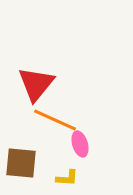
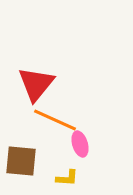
brown square: moved 2 px up
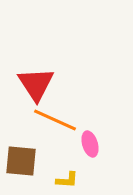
red triangle: rotated 12 degrees counterclockwise
pink ellipse: moved 10 px right
yellow L-shape: moved 2 px down
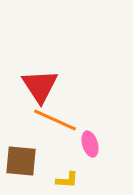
red triangle: moved 4 px right, 2 px down
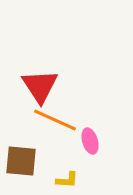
pink ellipse: moved 3 px up
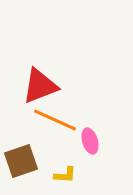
red triangle: rotated 42 degrees clockwise
brown square: rotated 24 degrees counterclockwise
yellow L-shape: moved 2 px left, 5 px up
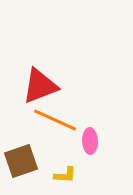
pink ellipse: rotated 15 degrees clockwise
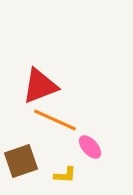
pink ellipse: moved 6 px down; rotated 40 degrees counterclockwise
